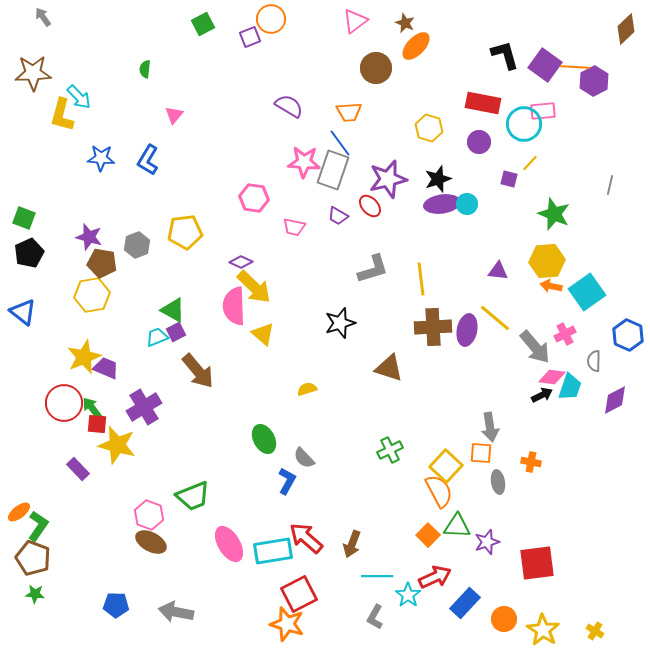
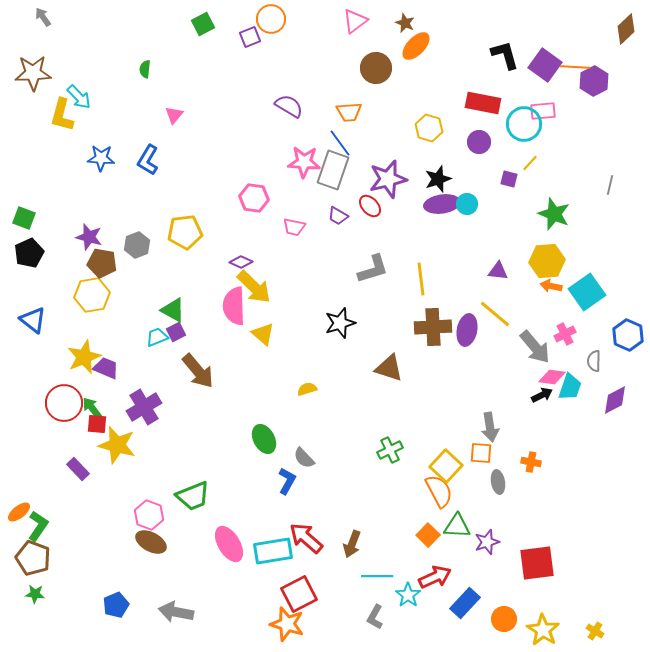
blue triangle at (23, 312): moved 10 px right, 8 px down
yellow line at (495, 318): moved 4 px up
blue pentagon at (116, 605): rotated 25 degrees counterclockwise
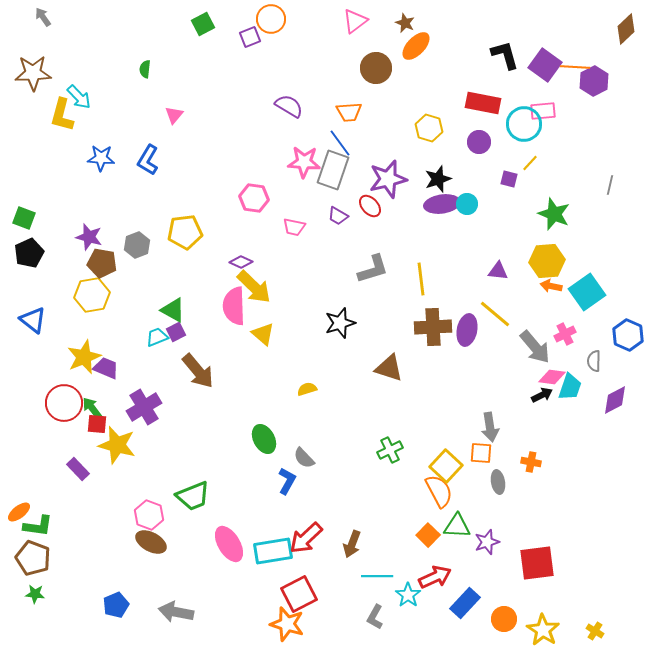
green L-shape at (38, 526): rotated 64 degrees clockwise
red arrow at (306, 538): rotated 84 degrees counterclockwise
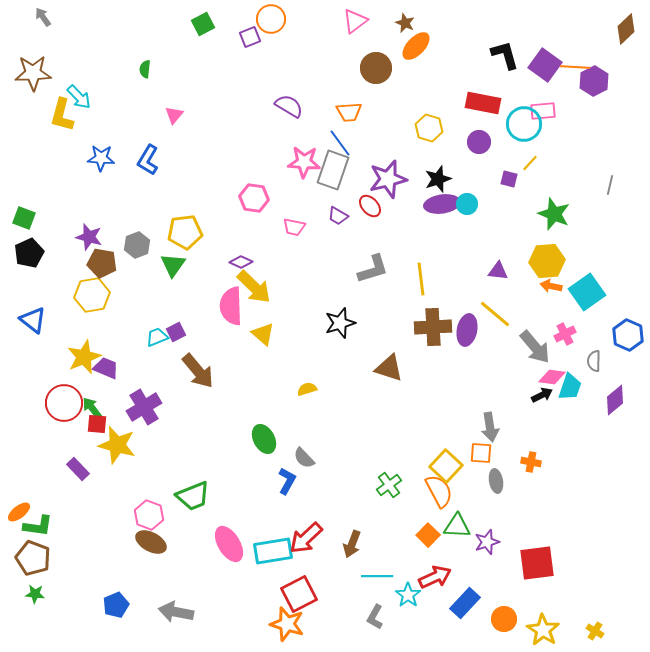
pink semicircle at (234, 306): moved 3 px left
green triangle at (173, 310): moved 45 px up; rotated 36 degrees clockwise
purple diamond at (615, 400): rotated 12 degrees counterclockwise
green cross at (390, 450): moved 1 px left, 35 px down; rotated 10 degrees counterclockwise
gray ellipse at (498, 482): moved 2 px left, 1 px up
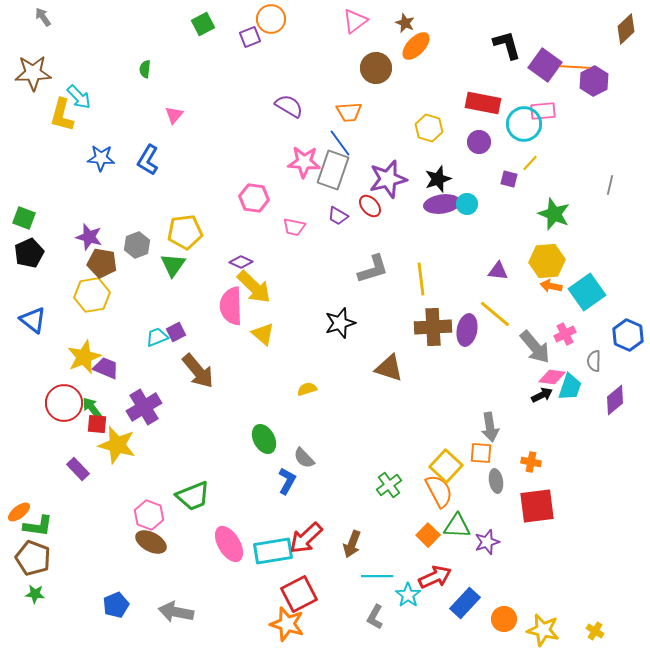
black L-shape at (505, 55): moved 2 px right, 10 px up
red square at (537, 563): moved 57 px up
yellow star at (543, 630): rotated 20 degrees counterclockwise
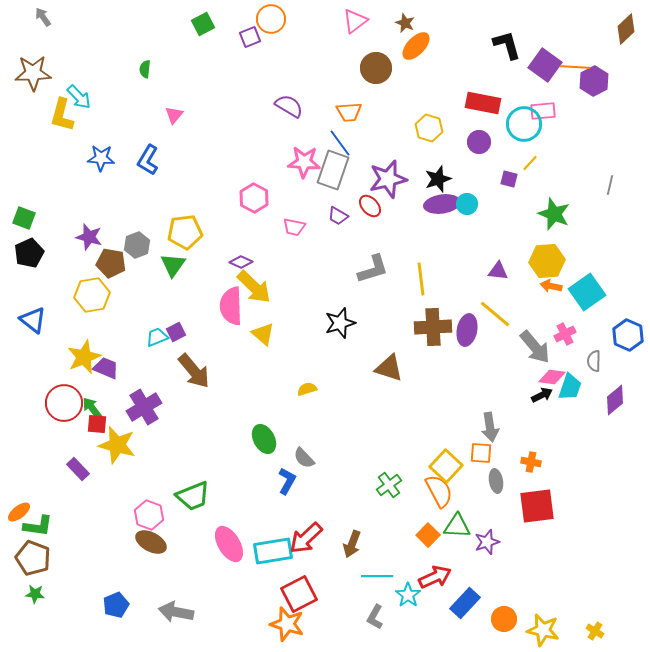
pink hexagon at (254, 198): rotated 20 degrees clockwise
brown pentagon at (102, 263): moved 9 px right
brown arrow at (198, 371): moved 4 px left
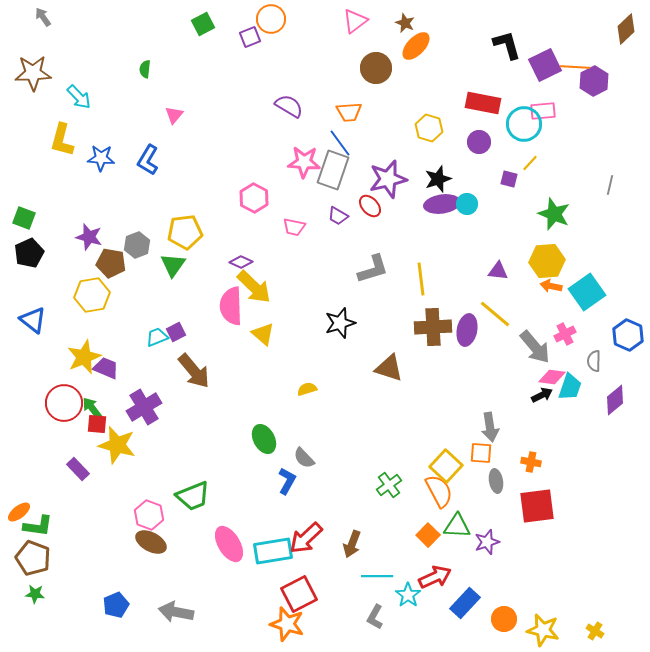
purple square at (545, 65): rotated 28 degrees clockwise
yellow L-shape at (62, 115): moved 25 px down
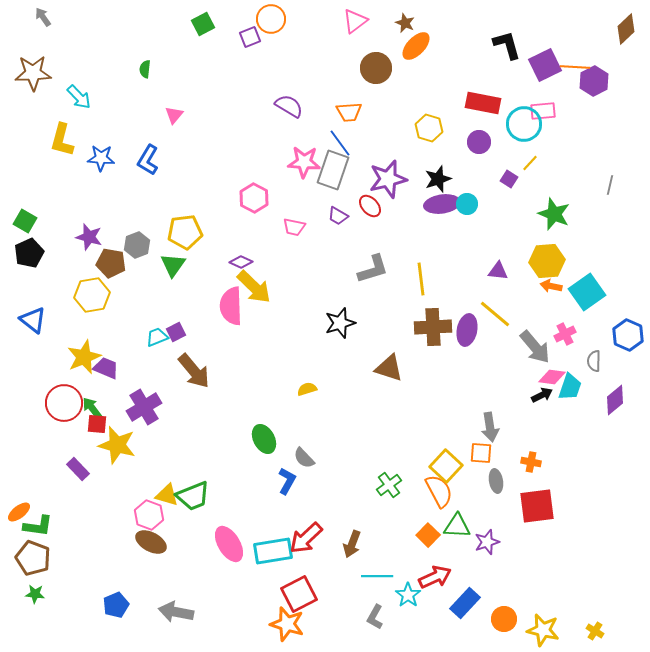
purple square at (509, 179): rotated 18 degrees clockwise
green square at (24, 218): moved 1 px right, 3 px down; rotated 10 degrees clockwise
yellow triangle at (263, 334): moved 96 px left, 161 px down; rotated 25 degrees counterclockwise
